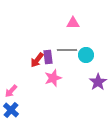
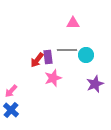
purple star: moved 3 px left, 2 px down; rotated 12 degrees clockwise
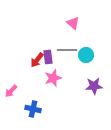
pink triangle: rotated 40 degrees clockwise
purple star: moved 1 px left, 2 px down; rotated 18 degrees clockwise
blue cross: moved 22 px right, 1 px up; rotated 28 degrees counterclockwise
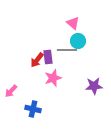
cyan circle: moved 8 px left, 14 px up
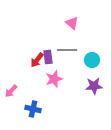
pink triangle: moved 1 px left
cyan circle: moved 14 px right, 19 px down
pink star: moved 1 px right, 1 px down
